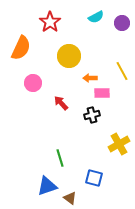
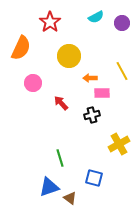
blue triangle: moved 2 px right, 1 px down
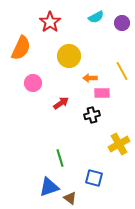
red arrow: rotated 98 degrees clockwise
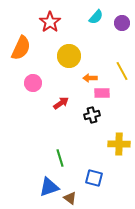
cyan semicircle: rotated 21 degrees counterclockwise
yellow cross: rotated 30 degrees clockwise
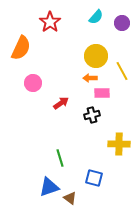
yellow circle: moved 27 px right
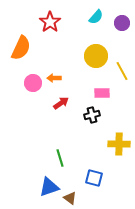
orange arrow: moved 36 px left
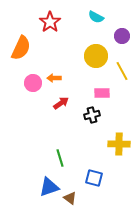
cyan semicircle: rotated 77 degrees clockwise
purple circle: moved 13 px down
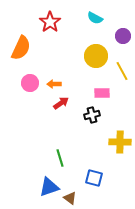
cyan semicircle: moved 1 px left, 1 px down
purple circle: moved 1 px right
orange arrow: moved 6 px down
pink circle: moved 3 px left
yellow cross: moved 1 px right, 2 px up
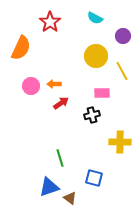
pink circle: moved 1 px right, 3 px down
